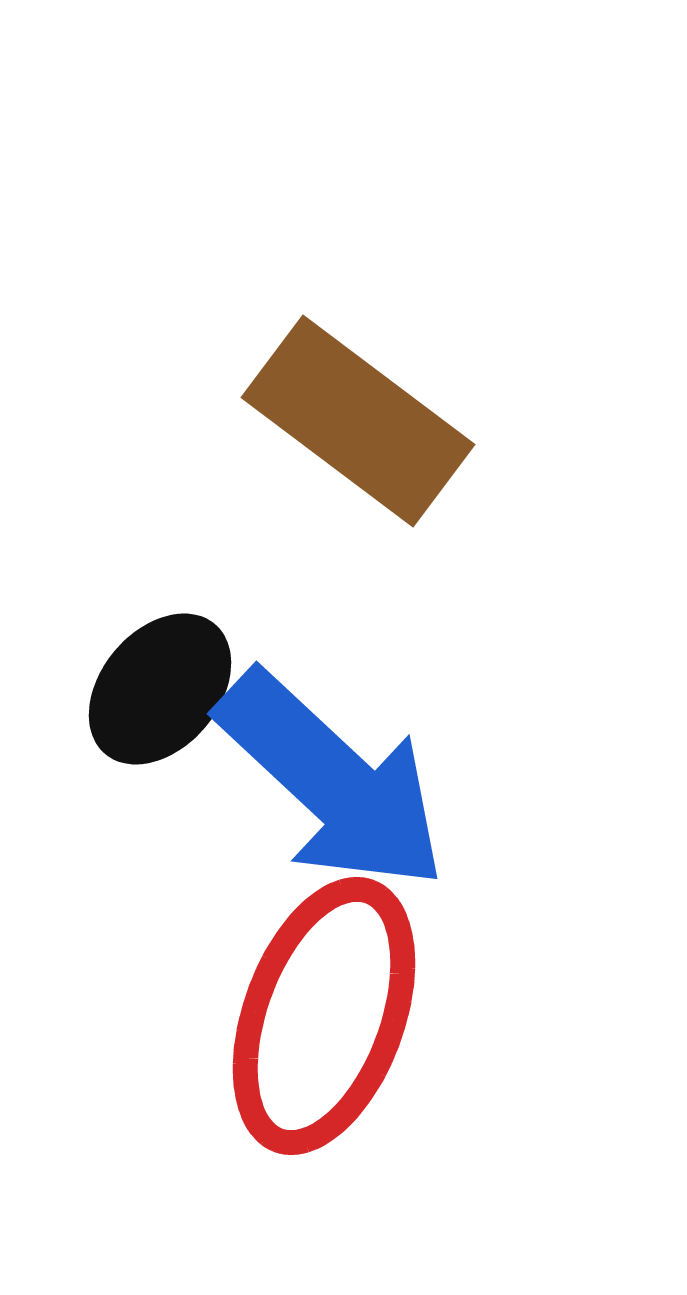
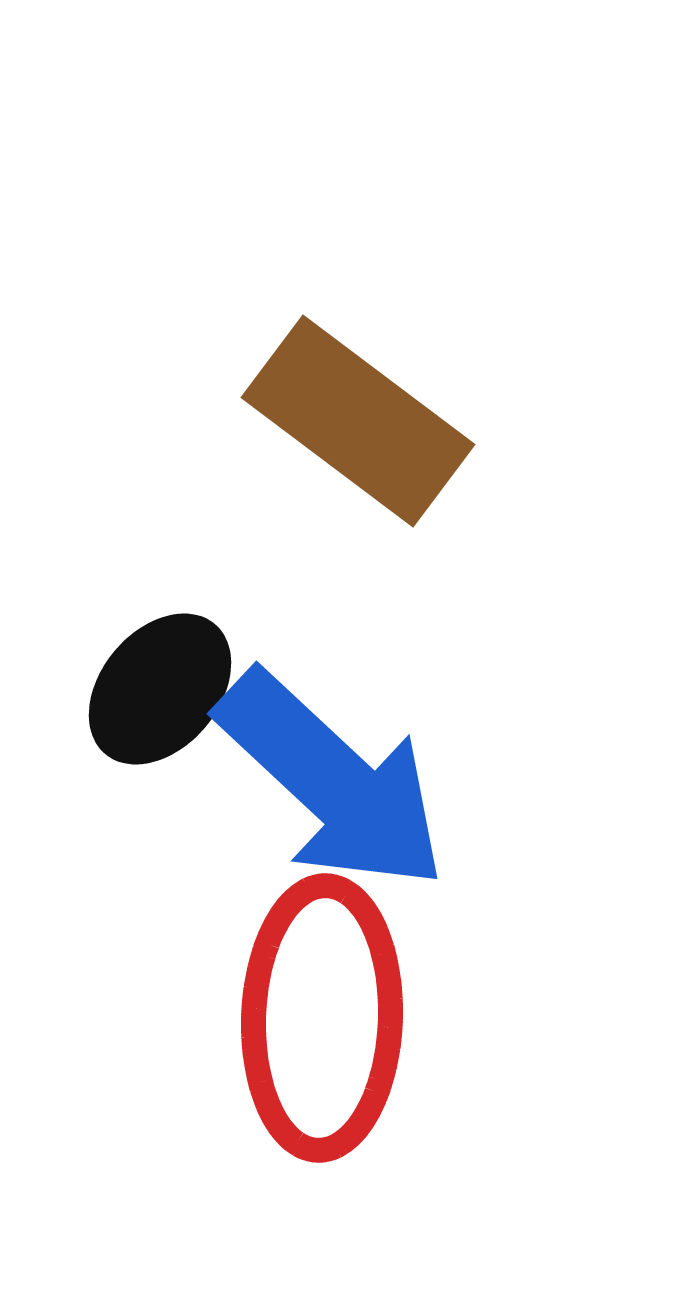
red ellipse: moved 2 px left, 2 px down; rotated 18 degrees counterclockwise
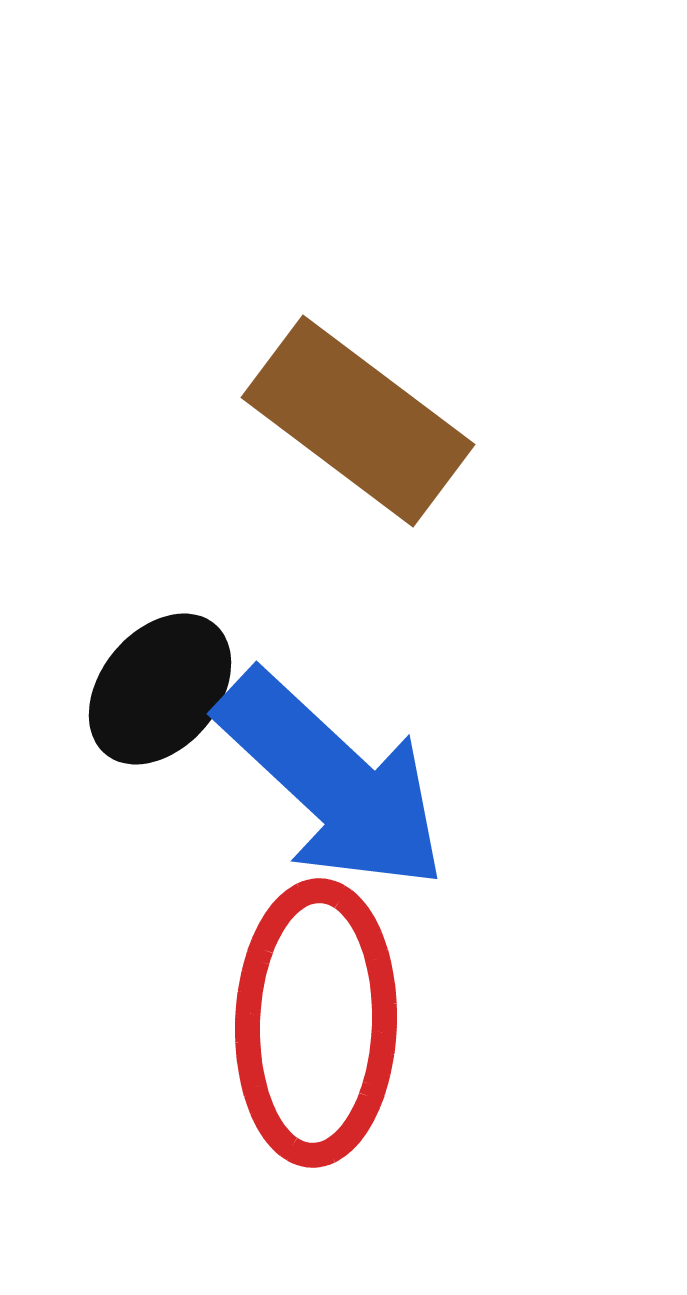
red ellipse: moved 6 px left, 5 px down
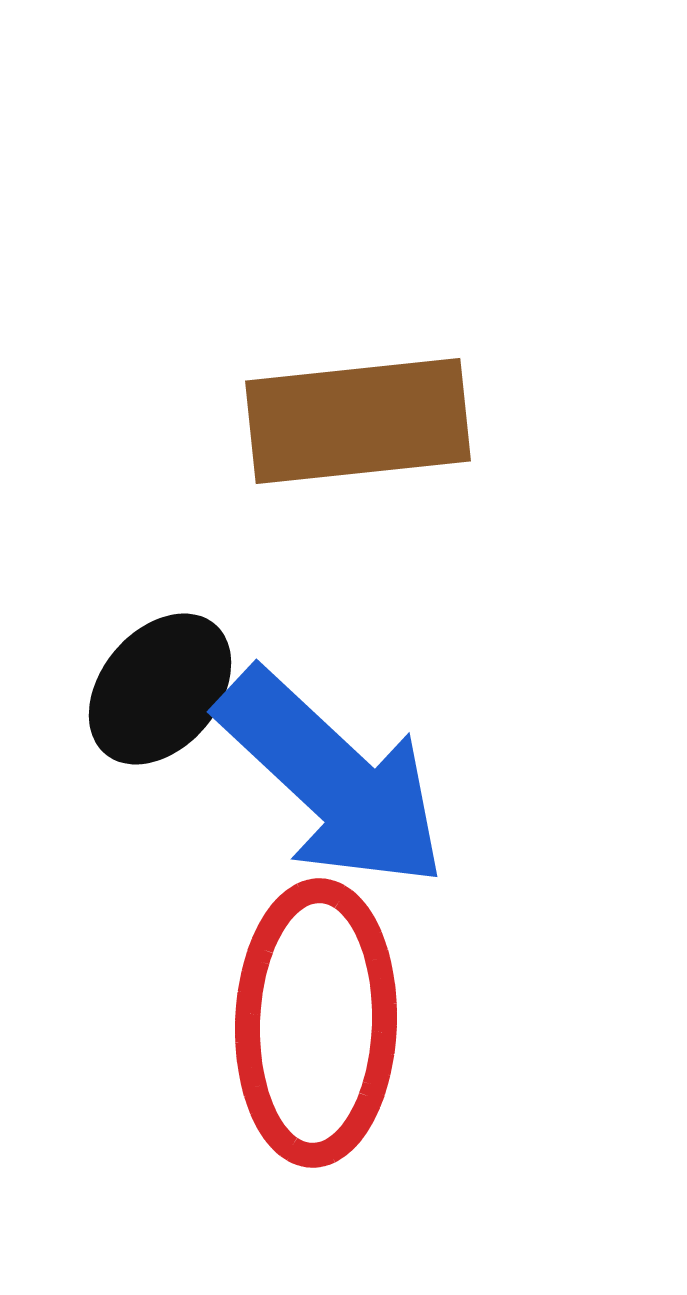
brown rectangle: rotated 43 degrees counterclockwise
blue arrow: moved 2 px up
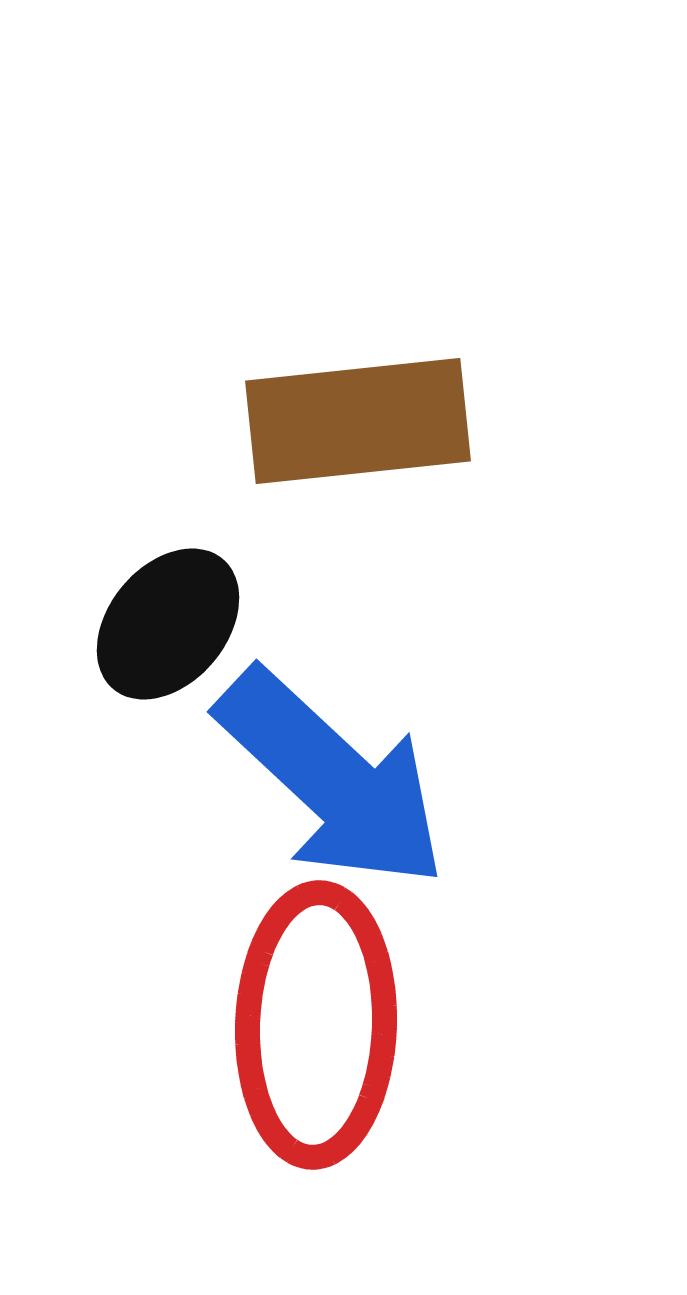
black ellipse: moved 8 px right, 65 px up
red ellipse: moved 2 px down
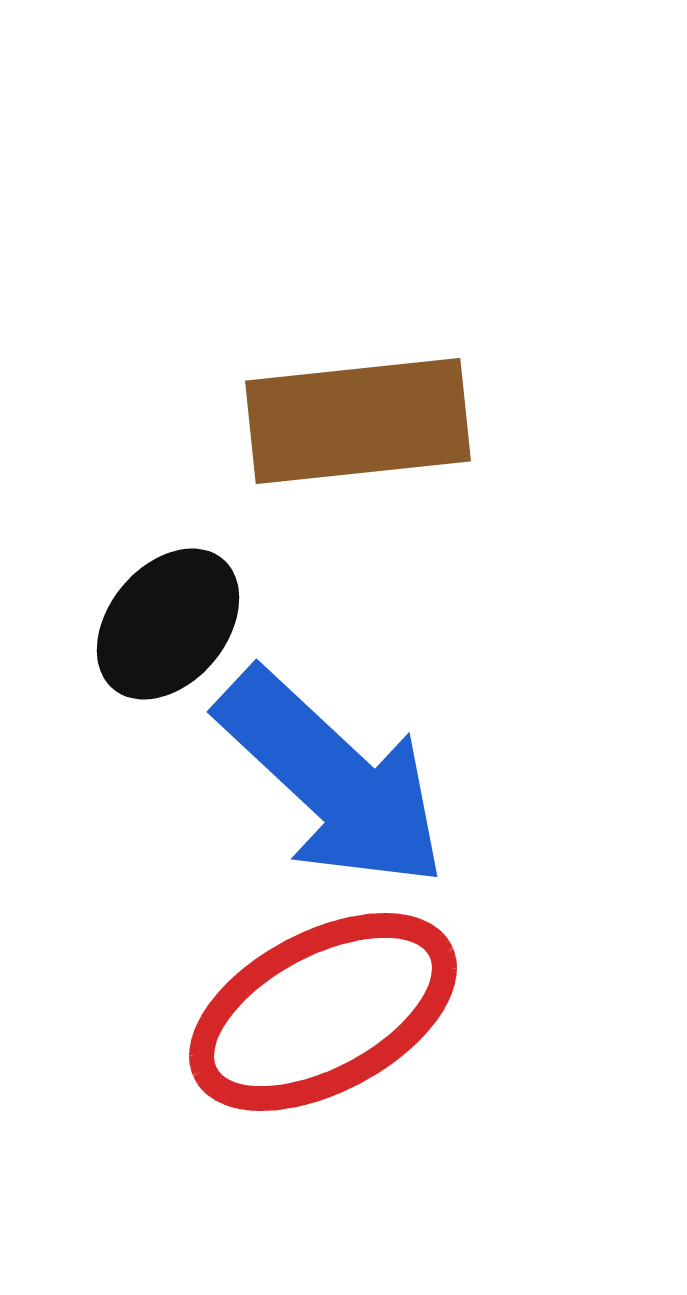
red ellipse: moved 7 px right, 13 px up; rotated 60 degrees clockwise
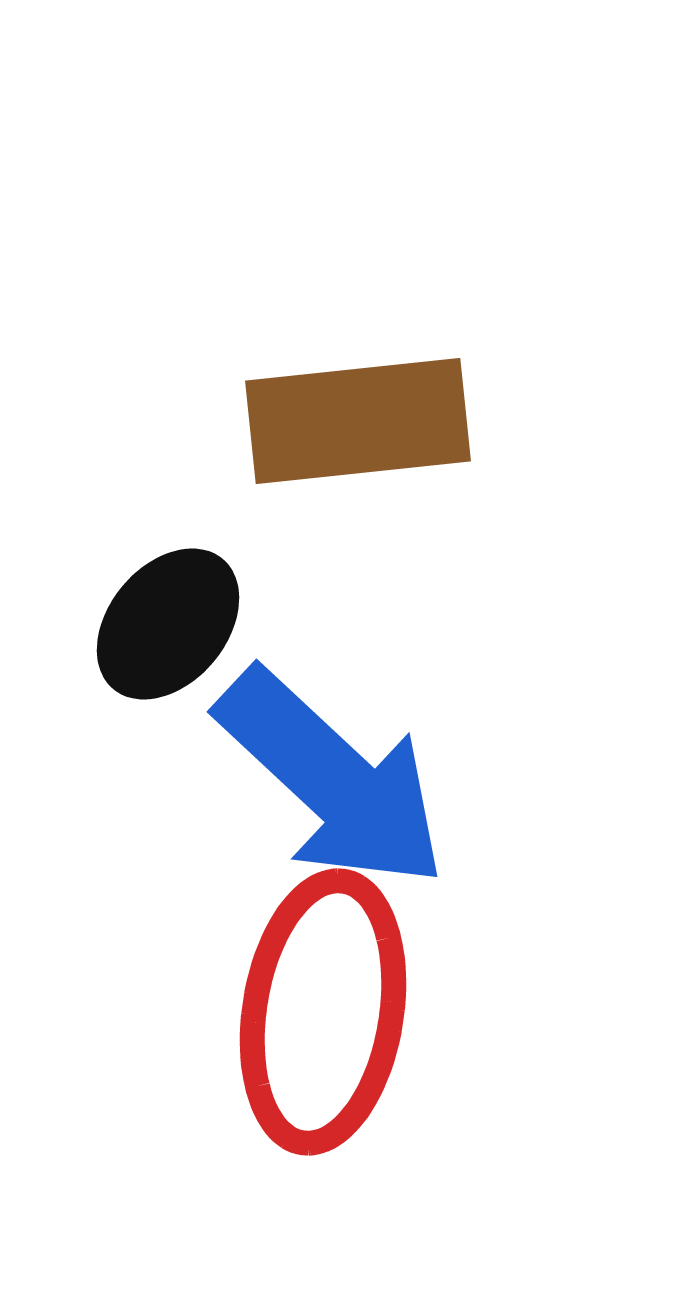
red ellipse: rotated 53 degrees counterclockwise
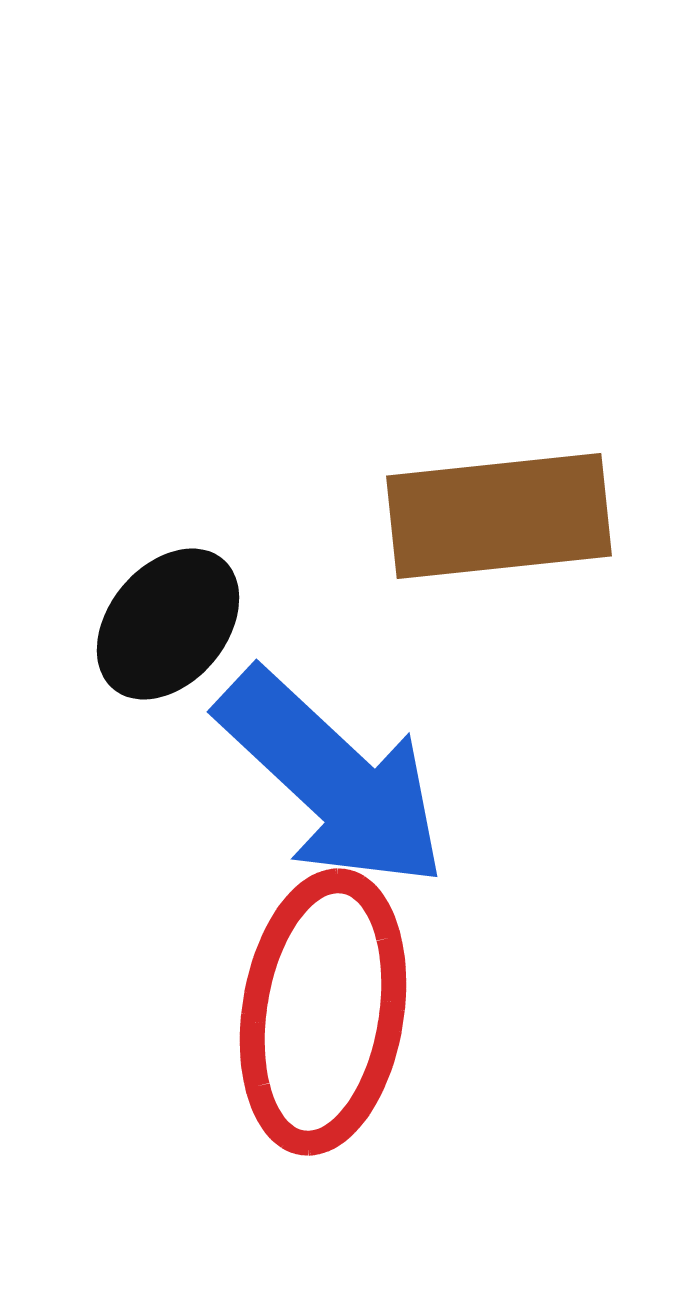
brown rectangle: moved 141 px right, 95 px down
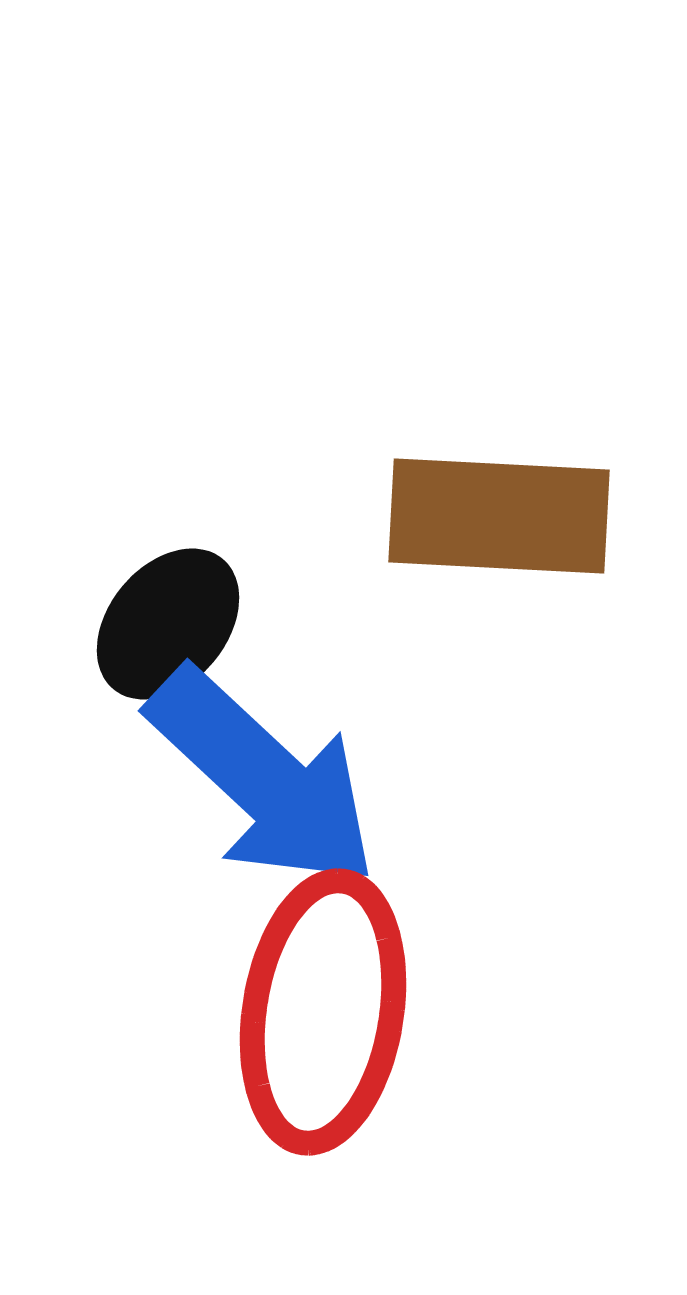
brown rectangle: rotated 9 degrees clockwise
blue arrow: moved 69 px left, 1 px up
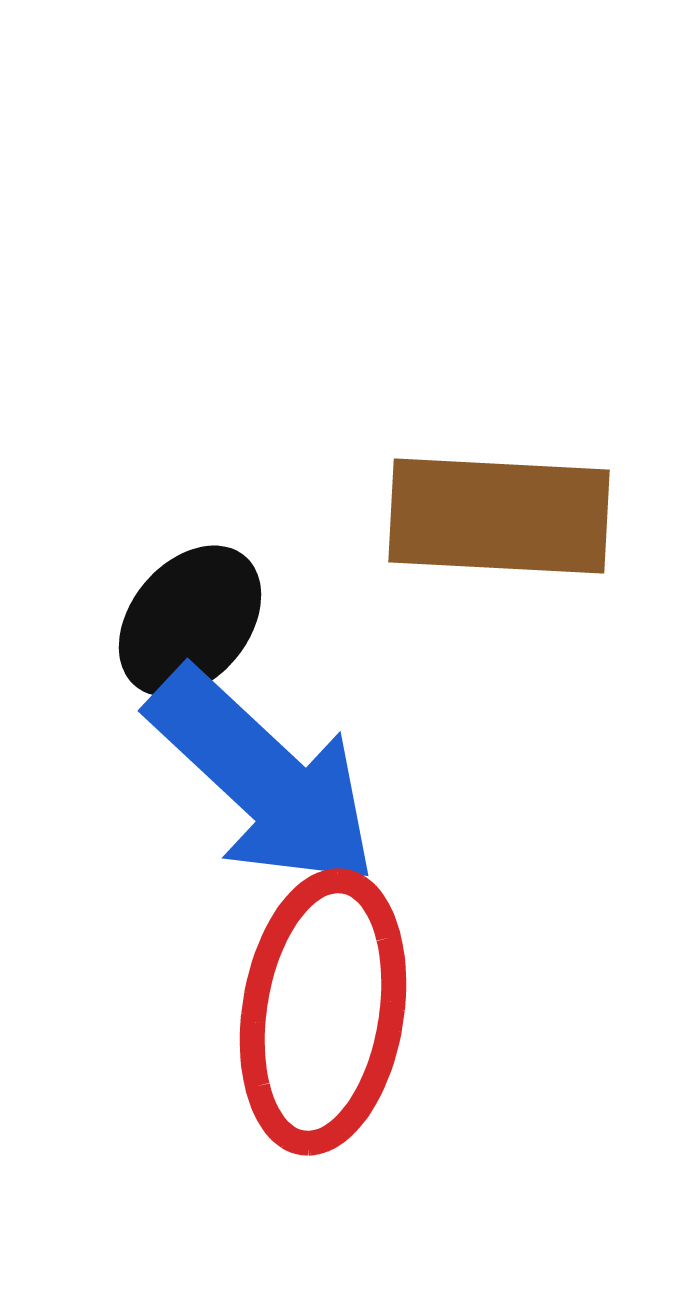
black ellipse: moved 22 px right, 3 px up
